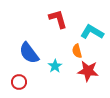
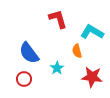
cyan star: moved 2 px right, 2 px down
red star: moved 4 px right, 6 px down
red circle: moved 5 px right, 3 px up
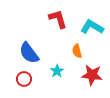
cyan L-shape: moved 5 px up
cyan star: moved 3 px down
red star: moved 2 px up
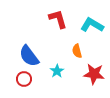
cyan L-shape: moved 2 px up
blue semicircle: moved 3 px down
red star: moved 2 px right, 1 px up
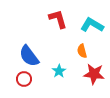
orange semicircle: moved 5 px right
cyan star: moved 2 px right
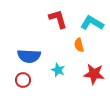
cyan L-shape: moved 2 px up
orange semicircle: moved 3 px left, 6 px up
blue semicircle: rotated 50 degrees counterclockwise
cyan star: moved 1 px left, 1 px up; rotated 16 degrees counterclockwise
red circle: moved 1 px left, 1 px down
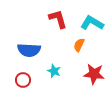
orange semicircle: rotated 40 degrees clockwise
blue semicircle: moved 6 px up
cyan star: moved 4 px left, 1 px down
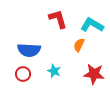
cyan L-shape: moved 2 px down
red circle: moved 6 px up
